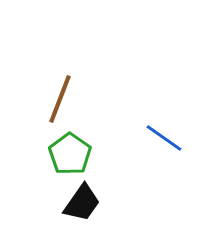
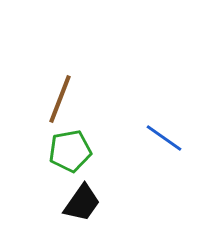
green pentagon: moved 3 px up; rotated 27 degrees clockwise
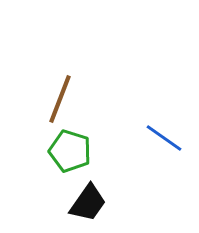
green pentagon: rotated 27 degrees clockwise
black trapezoid: moved 6 px right
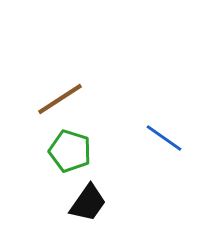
brown line: rotated 36 degrees clockwise
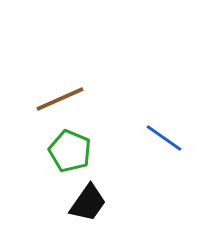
brown line: rotated 9 degrees clockwise
green pentagon: rotated 6 degrees clockwise
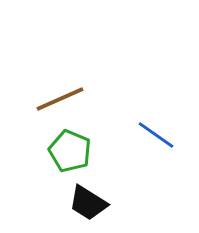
blue line: moved 8 px left, 3 px up
black trapezoid: rotated 87 degrees clockwise
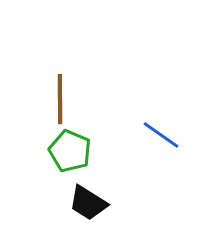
brown line: rotated 66 degrees counterclockwise
blue line: moved 5 px right
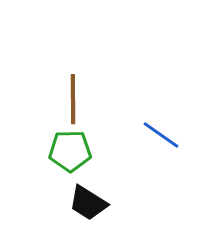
brown line: moved 13 px right
green pentagon: rotated 24 degrees counterclockwise
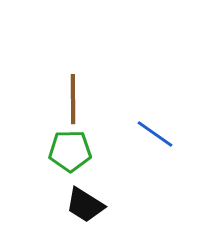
blue line: moved 6 px left, 1 px up
black trapezoid: moved 3 px left, 2 px down
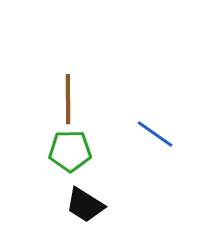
brown line: moved 5 px left
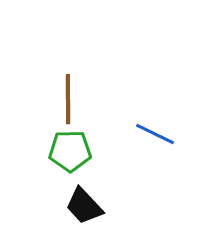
blue line: rotated 9 degrees counterclockwise
black trapezoid: moved 1 px left, 1 px down; rotated 15 degrees clockwise
